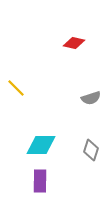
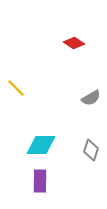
red diamond: rotated 20 degrees clockwise
gray semicircle: rotated 12 degrees counterclockwise
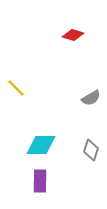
red diamond: moved 1 px left, 8 px up; rotated 15 degrees counterclockwise
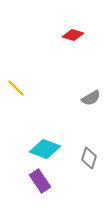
cyan diamond: moved 4 px right, 4 px down; rotated 20 degrees clockwise
gray diamond: moved 2 px left, 8 px down
purple rectangle: rotated 35 degrees counterclockwise
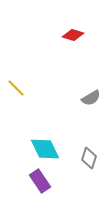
cyan diamond: rotated 44 degrees clockwise
